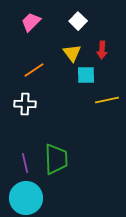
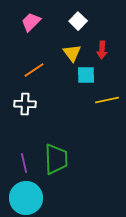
purple line: moved 1 px left
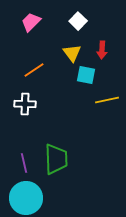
cyan square: rotated 12 degrees clockwise
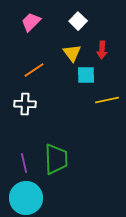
cyan square: rotated 12 degrees counterclockwise
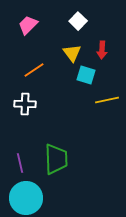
pink trapezoid: moved 3 px left, 3 px down
cyan square: rotated 18 degrees clockwise
purple line: moved 4 px left
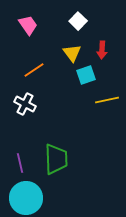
pink trapezoid: rotated 100 degrees clockwise
cyan square: rotated 36 degrees counterclockwise
white cross: rotated 25 degrees clockwise
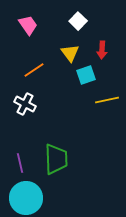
yellow triangle: moved 2 px left
